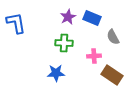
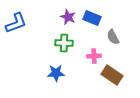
purple star: rotated 21 degrees counterclockwise
blue L-shape: rotated 80 degrees clockwise
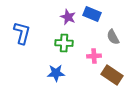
blue rectangle: moved 4 px up
blue L-shape: moved 6 px right, 10 px down; rotated 55 degrees counterclockwise
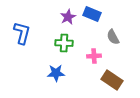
purple star: rotated 21 degrees clockwise
brown rectangle: moved 5 px down
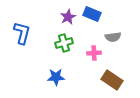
gray semicircle: rotated 70 degrees counterclockwise
green cross: rotated 18 degrees counterclockwise
pink cross: moved 3 px up
blue star: moved 4 px down
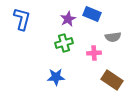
purple star: moved 2 px down
blue L-shape: moved 14 px up
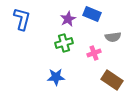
pink cross: rotated 16 degrees counterclockwise
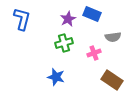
blue star: rotated 18 degrees clockwise
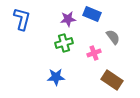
purple star: rotated 21 degrees clockwise
gray semicircle: rotated 119 degrees counterclockwise
blue star: rotated 18 degrees counterclockwise
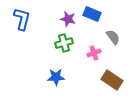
purple star: rotated 21 degrees clockwise
